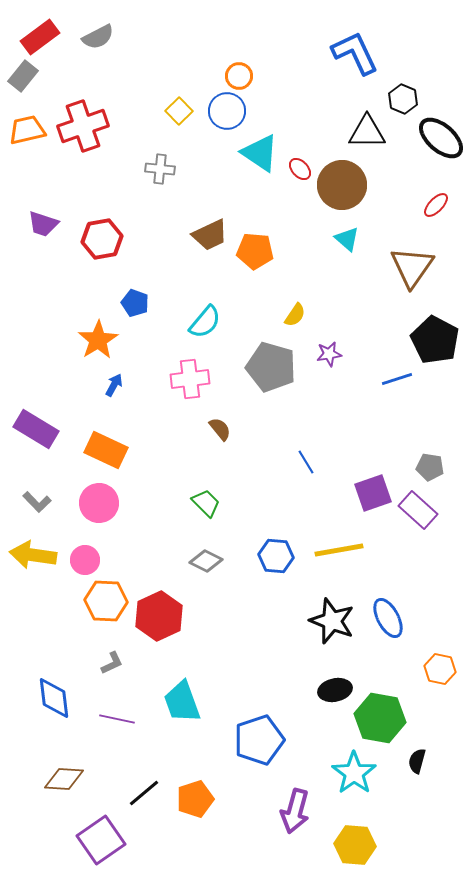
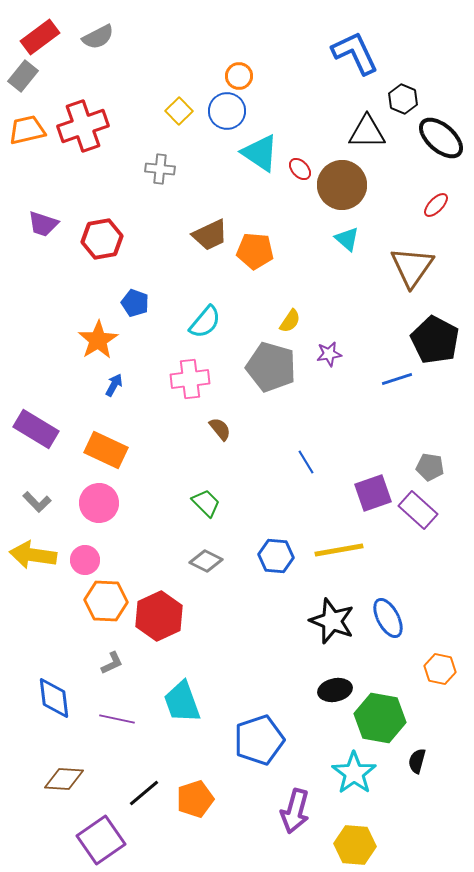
yellow semicircle at (295, 315): moved 5 px left, 6 px down
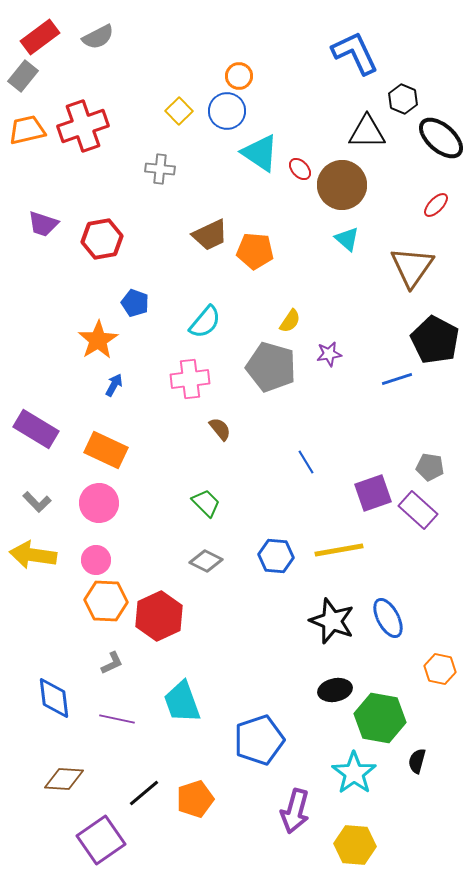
pink circle at (85, 560): moved 11 px right
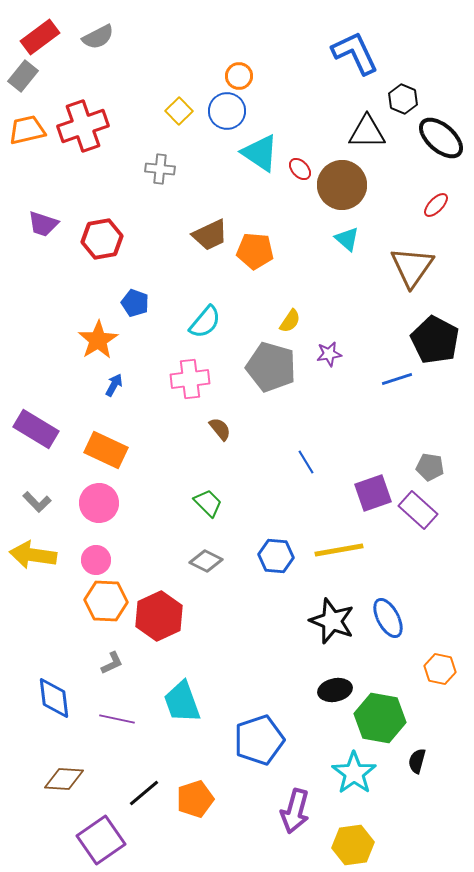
green trapezoid at (206, 503): moved 2 px right
yellow hexagon at (355, 845): moved 2 px left; rotated 12 degrees counterclockwise
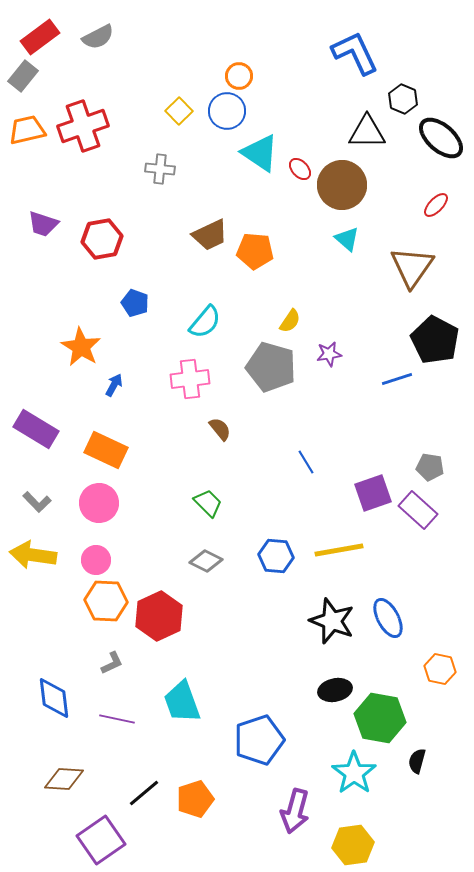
orange star at (98, 340): moved 17 px left, 7 px down; rotated 9 degrees counterclockwise
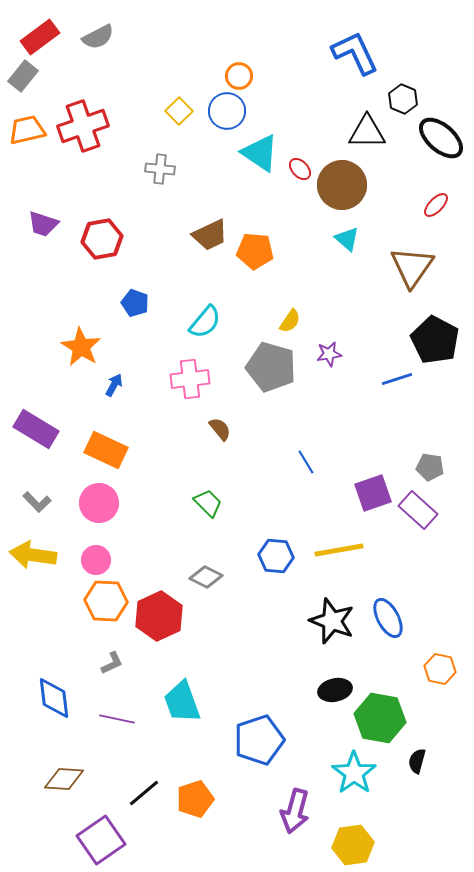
gray diamond at (206, 561): moved 16 px down
